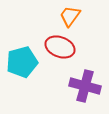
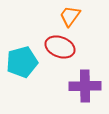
purple cross: rotated 16 degrees counterclockwise
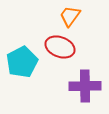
cyan pentagon: rotated 12 degrees counterclockwise
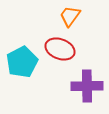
red ellipse: moved 2 px down
purple cross: moved 2 px right
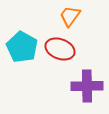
cyan pentagon: moved 15 px up; rotated 16 degrees counterclockwise
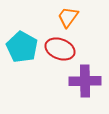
orange trapezoid: moved 2 px left, 1 px down
purple cross: moved 2 px left, 5 px up
